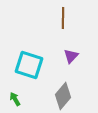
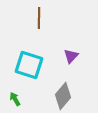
brown line: moved 24 px left
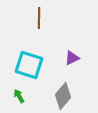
purple triangle: moved 1 px right, 2 px down; rotated 21 degrees clockwise
green arrow: moved 4 px right, 3 px up
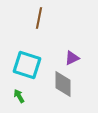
brown line: rotated 10 degrees clockwise
cyan square: moved 2 px left
gray diamond: moved 12 px up; rotated 40 degrees counterclockwise
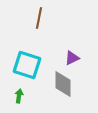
green arrow: rotated 40 degrees clockwise
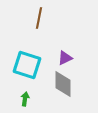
purple triangle: moved 7 px left
green arrow: moved 6 px right, 3 px down
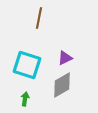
gray diamond: moved 1 px left, 1 px down; rotated 60 degrees clockwise
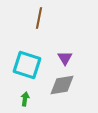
purple triangle: rotated 35 degrees counterclockwise
gray diamond: rotated 20 degrees clockwise
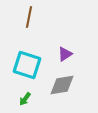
brown line: moved 10 px left, 1 px up
purple triangle: moved 4 px up; rotated 28 degrees clockwise
green arrow: rotated 152 degrees counterclockwise
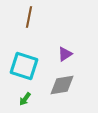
cyan square: moved 3 px left, 1 px down
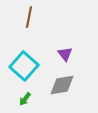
purple triangle: rotated 35 degrees counterclockwise
cyan square: rotated 24 degrees clockwise
